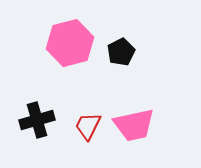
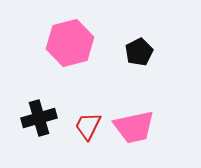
black pentagon: moved 18 px right
black cross: moved 2 px right, 2 px up
pink trapezoid: moved 2 px down
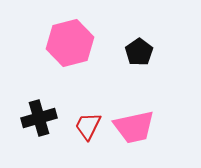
black pentagon: rotated 8 degrees counterclockwise
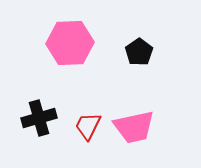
pink hexagon: rotated 12 degrees clockwise
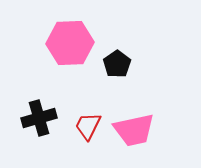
black pentagon: moved 22 px left, 12 px down
pink trapezoid: moved 3 px down
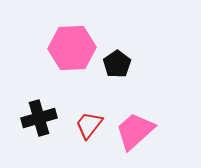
pink hexagon: moved 2 px right, 5 px down
red trapezoid: moved 1 px right, 1 px up; rotated 12 degrees clockwise
pink trapezoid: moved 1 px right, 1 px down; rotated 150 degrees clockwise
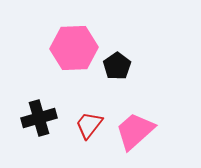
pink hexagon: moved 2 px right
black pentagon: moved 2 px down
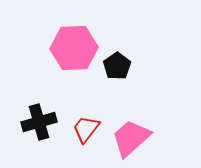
black cross: moved 4 px down
red trapezoid: moved 3 px left, 4 px down
pink trapezoid: moved 4 px left, 7 px down
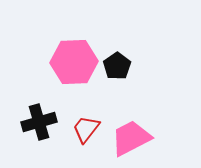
pink hexagon: moved 14 px down
pink trapezoid: rotated 15 degrees clockwise
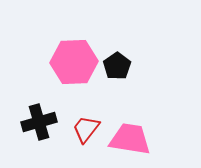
pink trapezoid: moved 1 px left, 1 px down; rotated 36 degrees clockwise
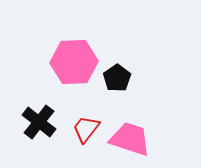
black pentagon: moved 12 px down
black cross: rotated 36 degrees counterclockwise
pink trapezoid: rotated 9 degrees clockwise
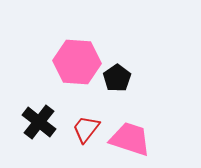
pink hexagon: moved 3 px right; rotated 6 degrees clockwise
